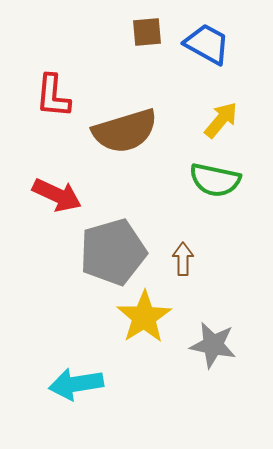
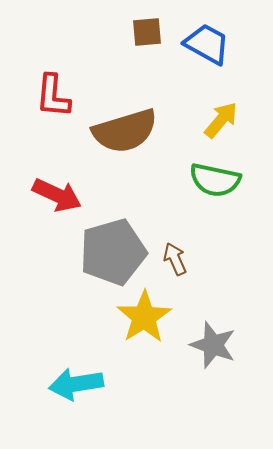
brown arrow: moved 8 px left; rotated 24 degrees counterclockwise
gray star: rotated 9 degrees clockwise
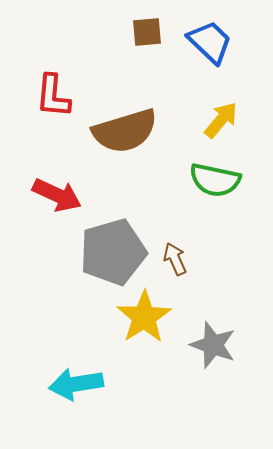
blue trapezoid: moved 3 px right, 2 px up; rotated 15 degrees clockwise
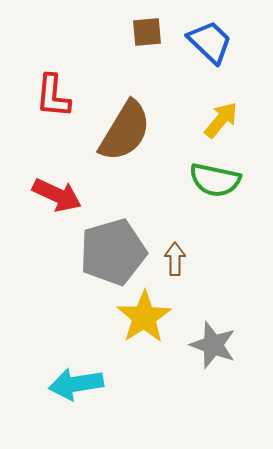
brown semicircle: rotated 42 degrees counterclockwise
brown arrow: rotated 24 degrees clockwise
